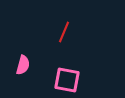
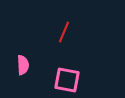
pink semicircle: rotated 18 degrees counterclockwise
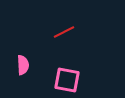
red line: rotated 40 degrees clockwise
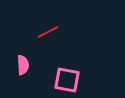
red line: moved 16 px left
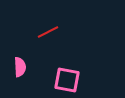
pink semicircle: moved 3 px left, 2 px down
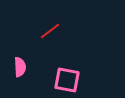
red line: moved 2 px right, 1 px up; rotated 10 degrees counterclockwise
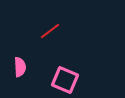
pink square: moved 2 px left; rotated 12 degrees clockwise
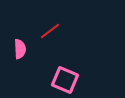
pink semicircle: moved 18 px up
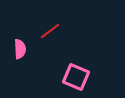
pink square: moved 11 px right, 3 px up
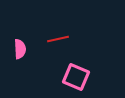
red line: moved 8 px right, 8 px down; rotated 25 degrees clockwise
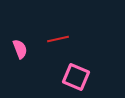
pink semicircle: rotated 18 degrees counterclockwise
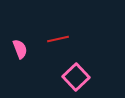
pink square: rotated 24 degrees clockwise
